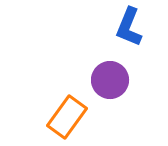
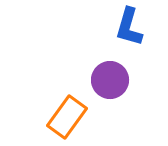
blue L-shape: rotated 6 degrees counterclockwise
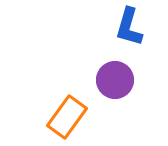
purple circle: moved 5 px right
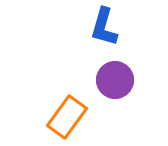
blue L-shape: moved 25 px left
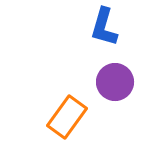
purple circle: moved 2 px down
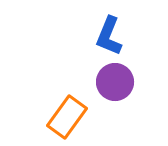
blue L-shape: moved 5 px right, 9 px down; rotated 6 degrees clockwise
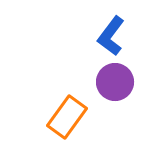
blue L-shape: moved 2 px right; rotated 15 degrees clockwise
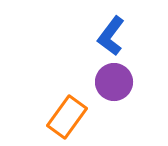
purple circle: moved 1 px left
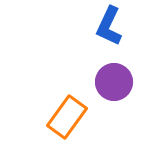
blue L-shape: moved 2 px left, 10 px up; rotated 12 degrees counterclockwise
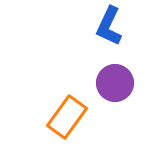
purple circle: moved 1 px right, 1 px down
